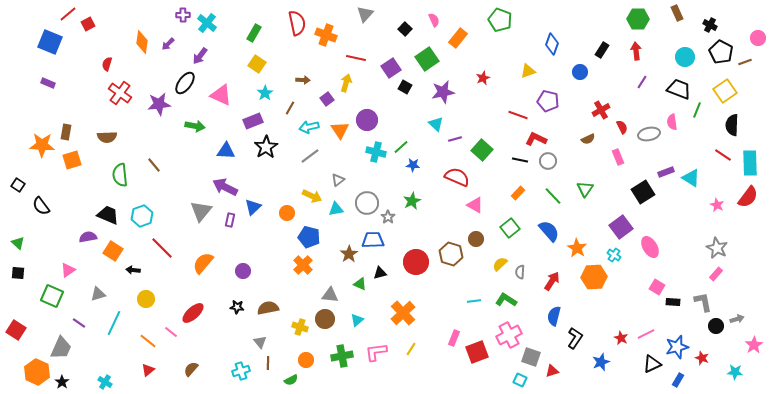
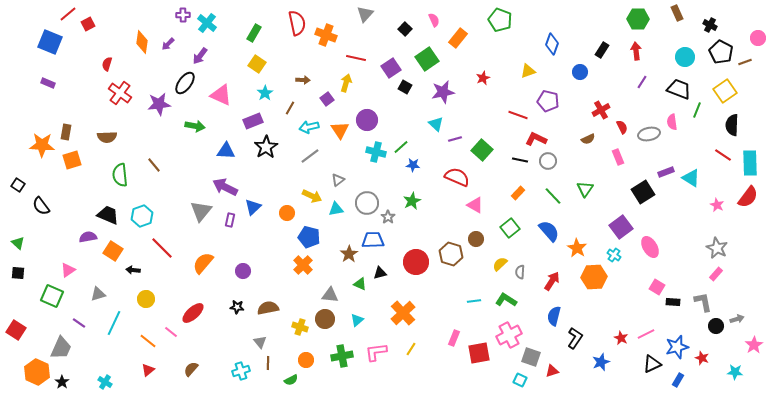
red square at (477, 352): moved 2 px right, 1 px down; rotated 10 degrees clockwise
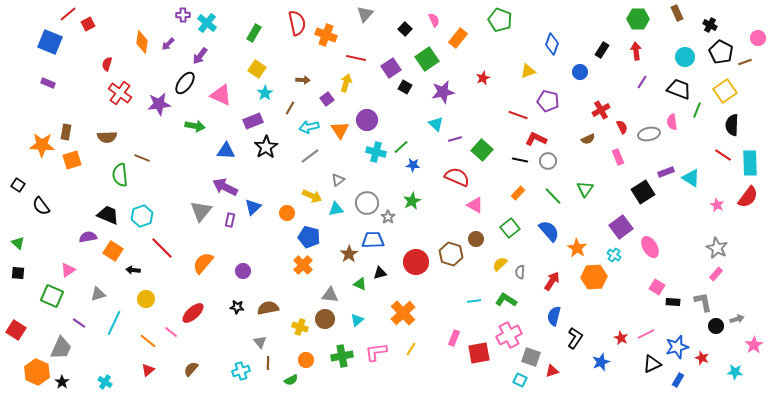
yellow square at (257, 64): moved 5 px down
brown line at (154, 165): moved 12 px left, 7 px up; rotated 28 degrees counterclockwise
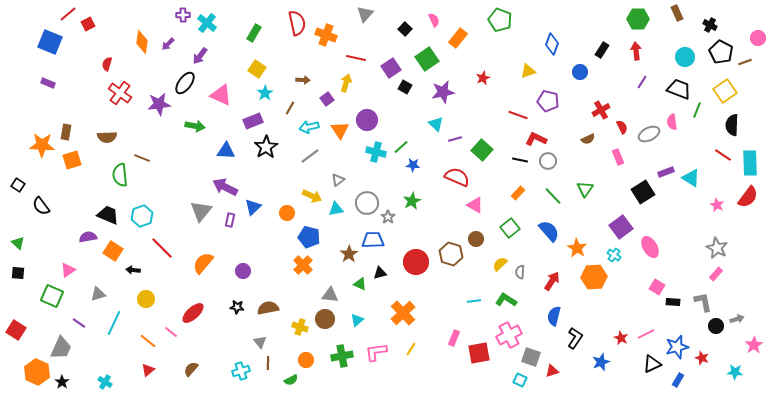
gray ellipse at (649, 134): rotated 15 degrees counterclockwise
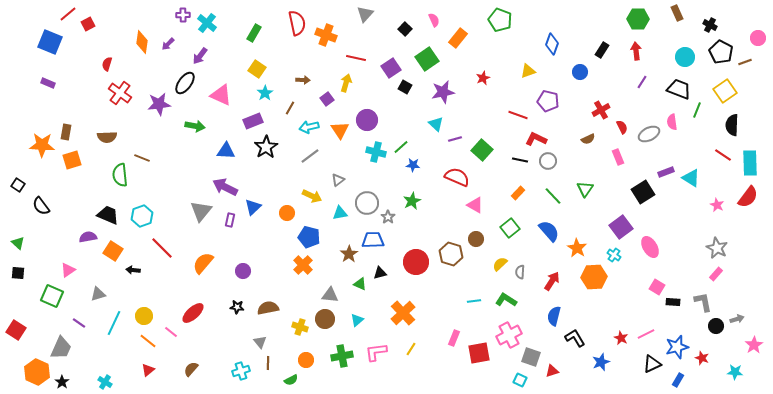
cyan triangle at (336, 209): moved 4 px right, 4 px down
yellow circle at (146, 299): moved 2 px left, 17 px down
black L-shape at (575, 338): rotated 65 degrees counterclockwise
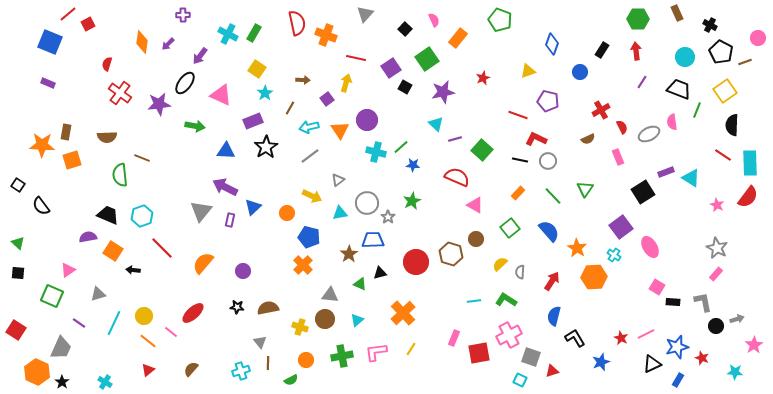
cyan cross at (207, 23): moved 21 px right, 11 px down; rotated 12 degrees counterclockwise
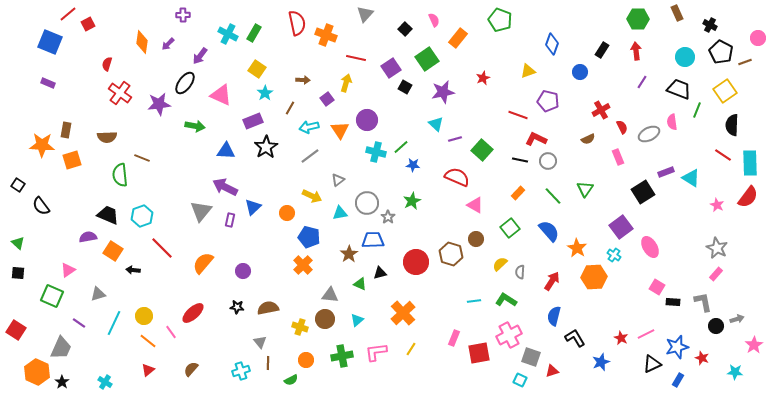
brown rectangle at (66, 132): moved 2 px up
pink line at (171, 332): rotated 16 degrees clockwise
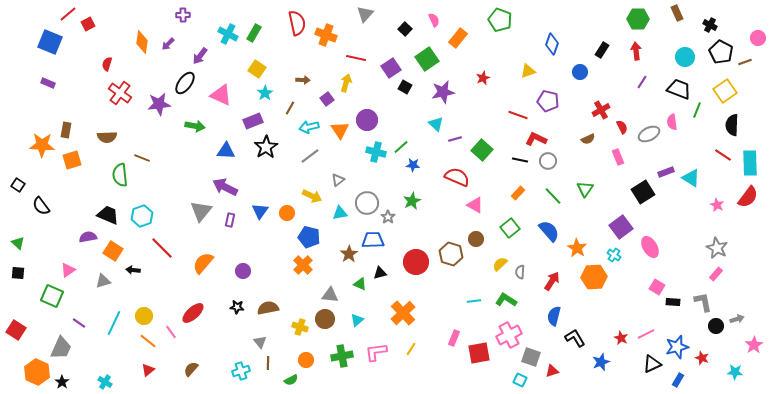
blue triangle at (253, 207): moved 7 px right, 4 px down; rotated 12 degrees counterclockwise
gray triangle at (98, 294): moved 5 px right, 13 px up
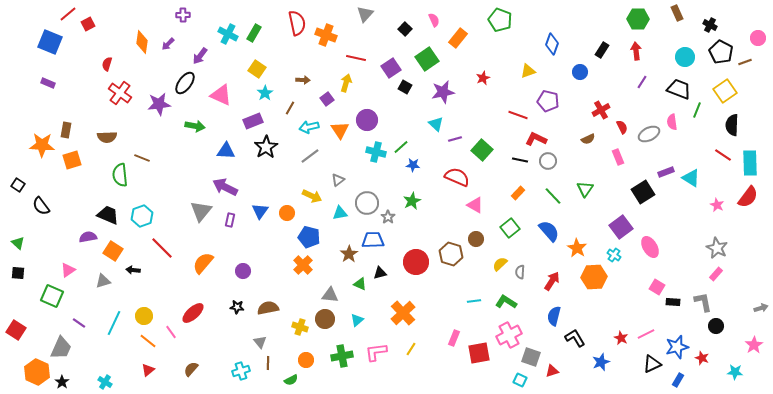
green L-shape at (506, 300): moved 2 px down
gray arrow at (737, 319): moved 24 px right, 11 px up
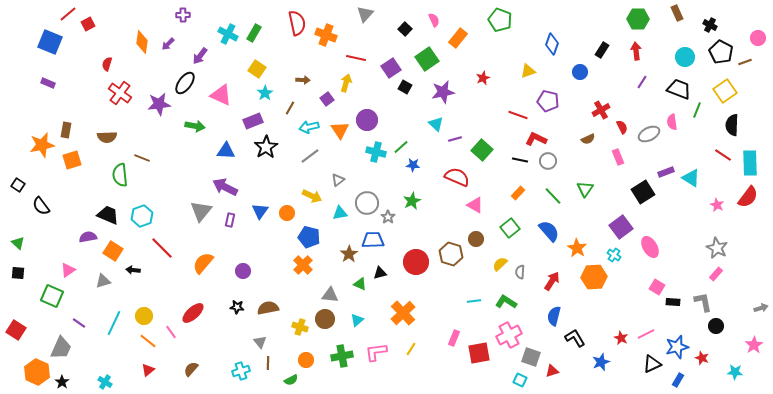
orange star at (42, 145): rotated 15 degrees counterclockwise
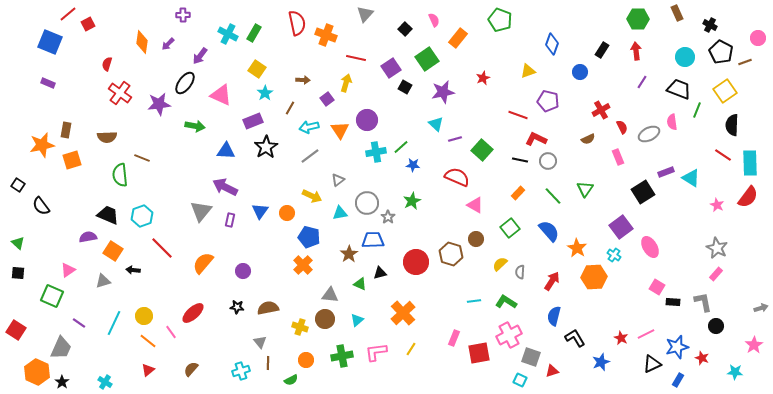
cyan cross at (376, 152): rotated 24 degrees counterclockwise
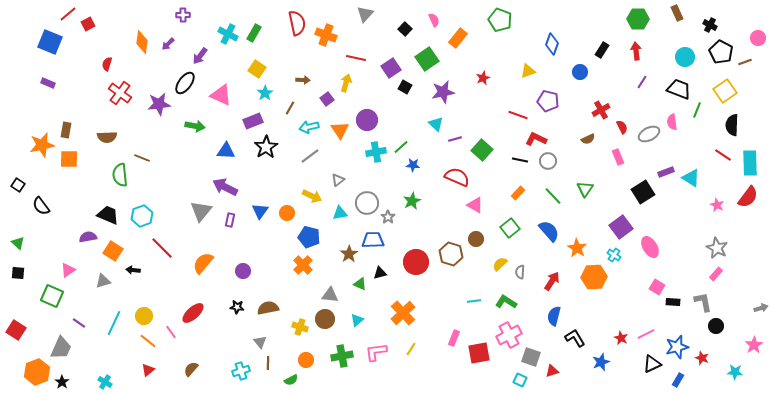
orange square at (72, 160): moved 3 px left, 1 px up; rotated 18 degrees clockwise
orange hexagon at (37, 372): rotated 15 degrees clockwise
